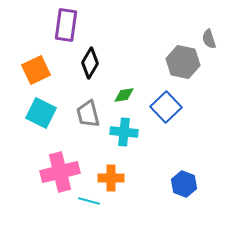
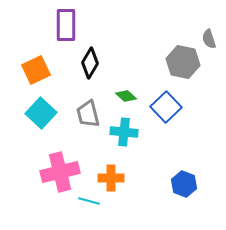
purple rectangle: rotated 8 degrees counterclockwise
green diamond: moved 2 px right, 1 px down; rotated 50 degrees clockwise
cyan square: rotated 16 degrees clockwise
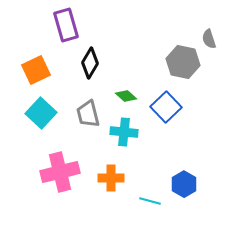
purple rectangle: rotated 16 degrees counterclockwise
blue hexagon: rotated 10 degrees clockwise
cyan line: moved 61 px right
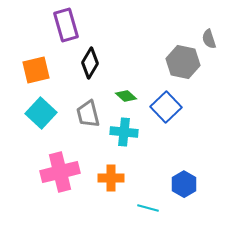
orange square: rotated 12 degrees clockwise
cyan line: moved 2 px left, 7 px down
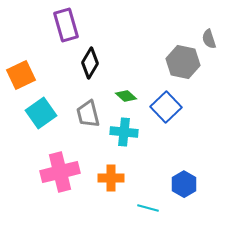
orange square: moved 15 px left, 5 px down; rotated 12 degrees counterclockwise
cyan square: rotated 12 degrees clockwise
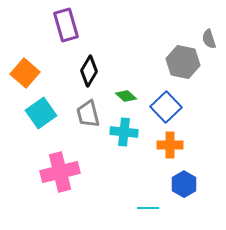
black diamond: moved 1 px left, 8 px down
orange square: moved 4 px right, 2 px up; rotated 24 degrees counterclockwise
orange cross: moved 59 px right, 33 px up
cyan line: rotated 15 degrees counterclockwise
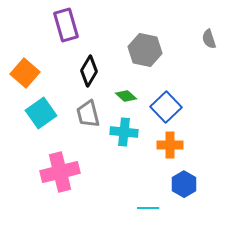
gray hexagon: moved 38 px left, 12 px up
